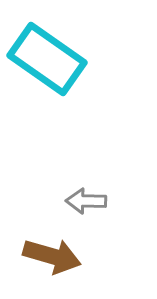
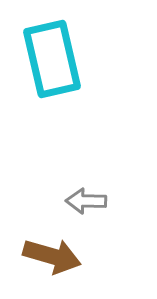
cyan rectangle: moved 5 px right; rotated 42 degrees clockwise
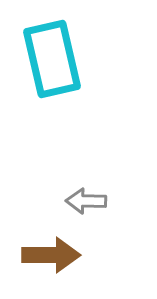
brown arrow: moved 1 px left, 1 px up; rotated 16 degrees counterclockwise
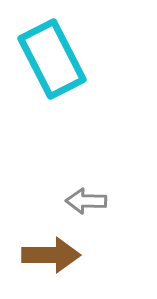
cyan rectangle: rotated 14 degrees counterclockwise
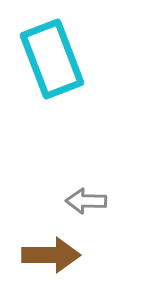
cyan rectangle: rotated 6 degrees clockwise
